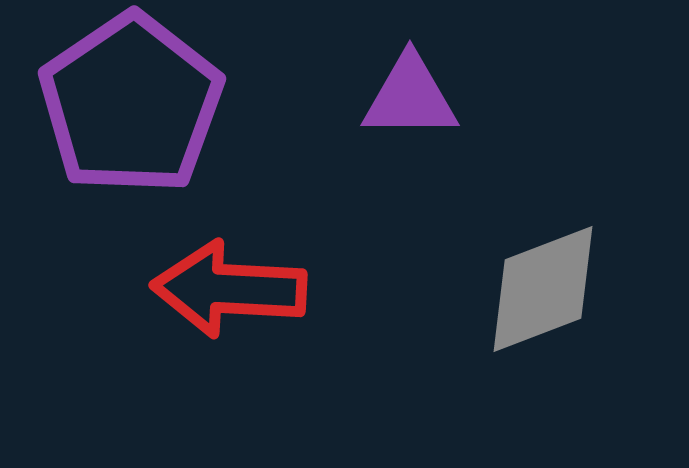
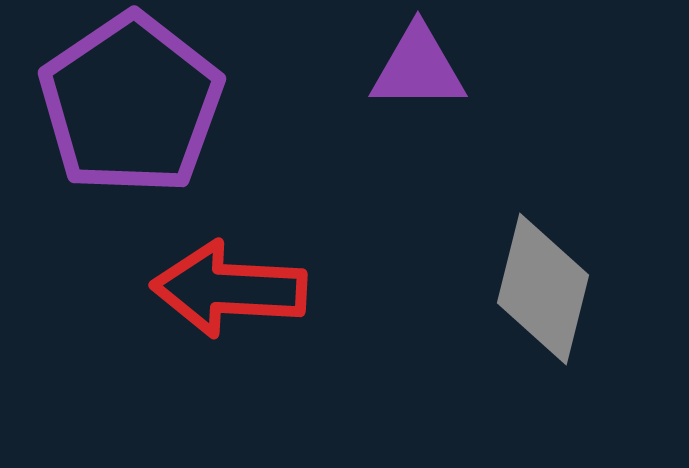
purple triangle: moved 8 px right, 29 px up
gray diamond: rotated 55 degrees counterclockwise
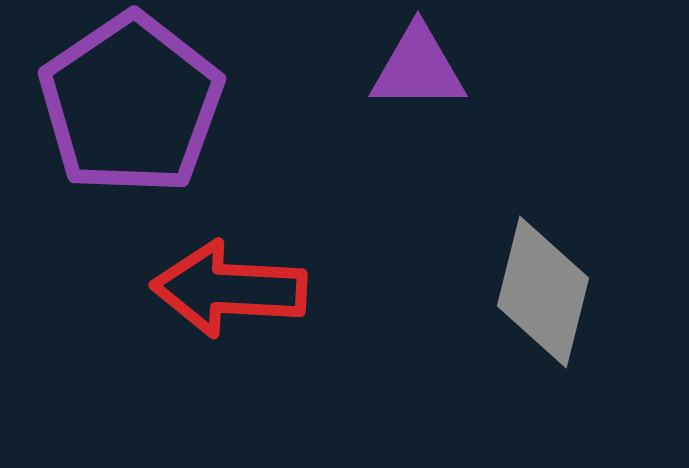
gray diamond: moved 3 px down
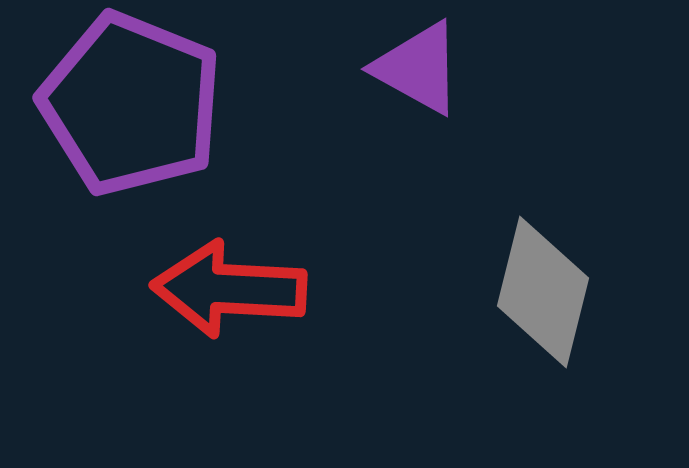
purple triangle: rotated 29 degrees clockwise
purple pentagon: rotated 16 degrees counterclockwise
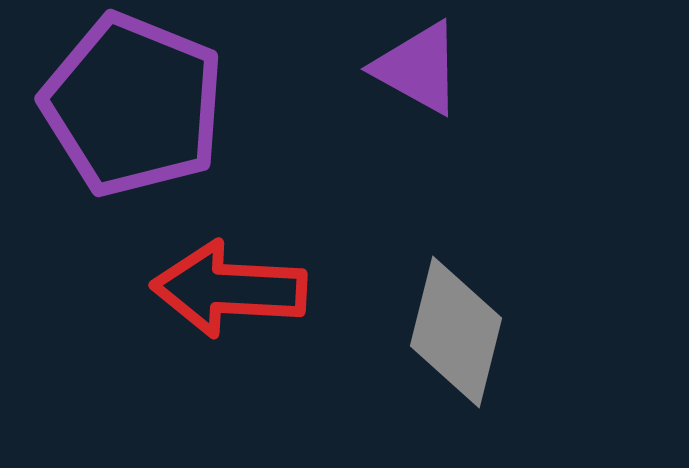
purple pentagon: moved 2 px right, 1 px down
gray diamond: moved 87 px left, 40 px down
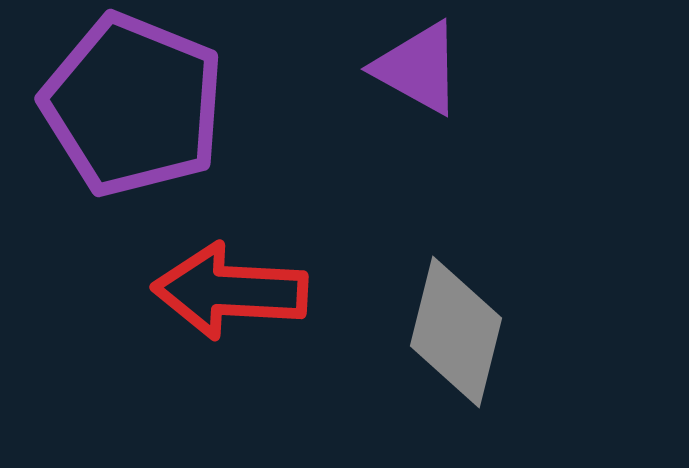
red arrow: moved 1 px right, 2 px down
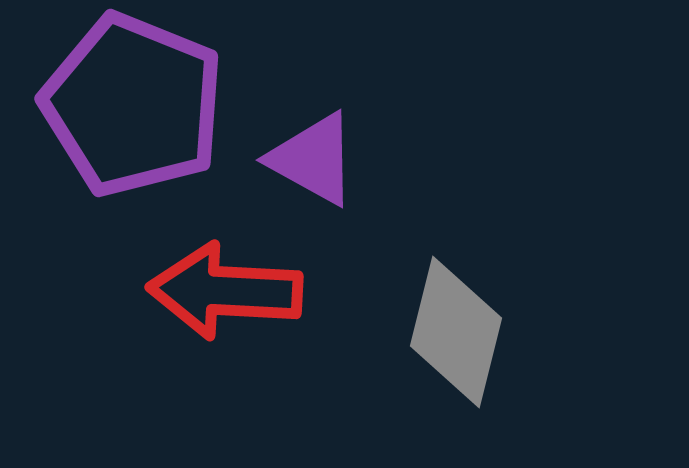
purple triangle: moved 105 px left, 91 px down
red arrow: moved 5 px left
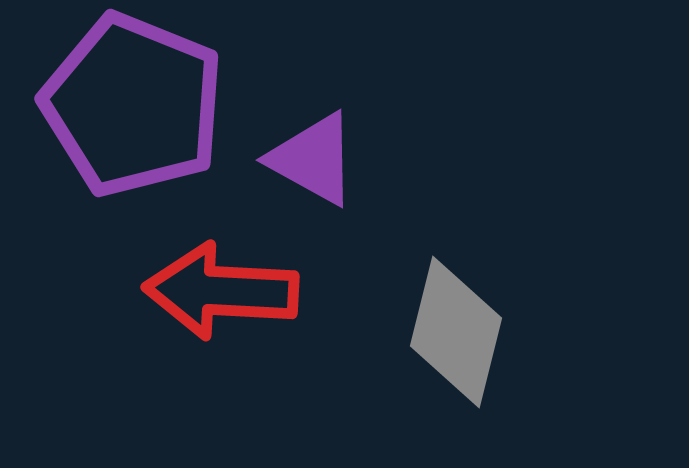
red arrow: moved 4 px left
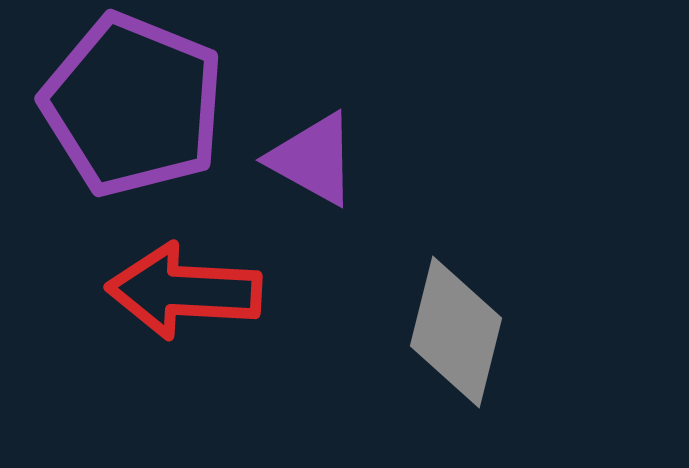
red arrow: moved 37 px left
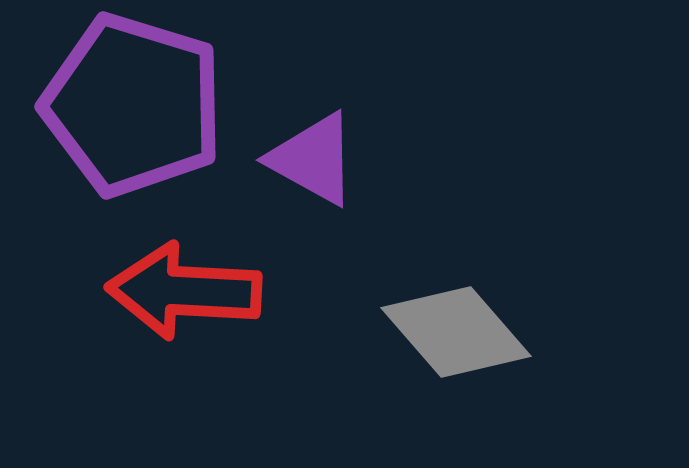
purple pentagon: rotated 5 degrees counterclockwise
gray diamond: rotated 55 degrees counterclockwise
